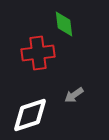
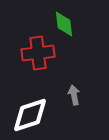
gray arrow: rotated 114 degrees clockwise
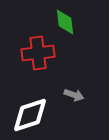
green diamond: moved 1 px right, 2 px up
gray arrow: rotated 120 degrees clockwise
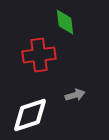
red cross: moved 1 px right, 2 px down
gray arrow: moved 1 px right; rotated 36 degrees counterclockwise
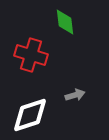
red cross: moved 8 px left; rotated 24 degrees clockwise
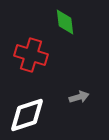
gray arrow: moved 4 px right, 2 px down
white diamond: moved 3 px left
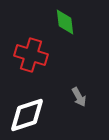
gray arrow: rotated 78 degrees clockwise
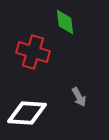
red cross: moved 2 px right, 3 px up
white diamond: moved 2 px up; rotated 21 degrees clockwise
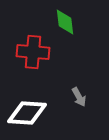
red cross: rotated 12 degrees counterclockwise
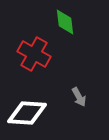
red cross: moved 1 px right, 2 px down; rotated 24 degrees clockwise
